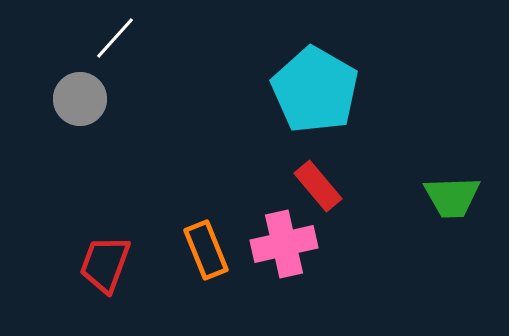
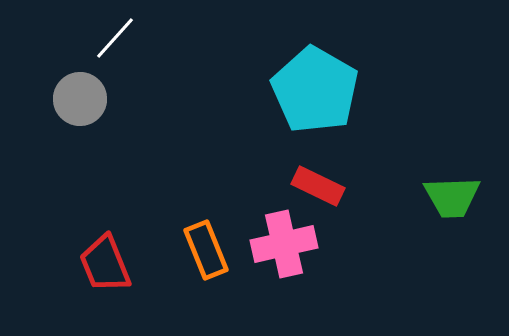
red rectangle: rotated 24 degrees counterclockwise
red trapezoid: rotated 42 degrees counterclockwise
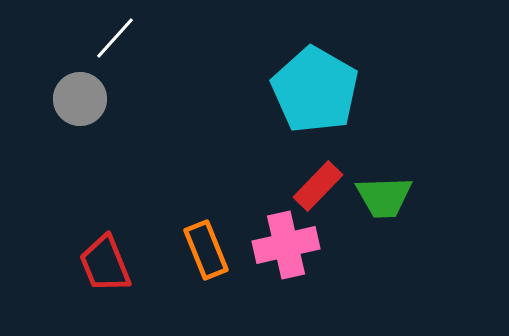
red rectangle: rotated 72 degrees counterclockwise
green trapezoid: moved 68 px left
pink cross: moved 2 px right, 1 px down
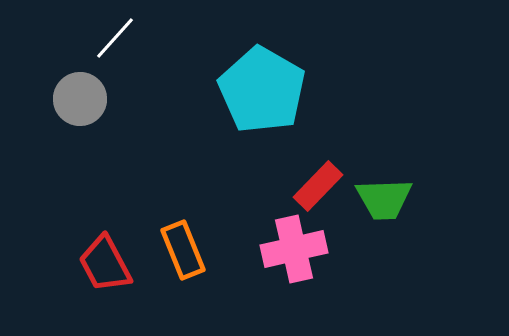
cyan pentagon: moved 53 px left
green trapezoid: moved 2 px down
pink cross: moved 8 px right, 4 px down
orange rectangle: moved 23 px left
red trapezoid: rotated 6 degrees counterclockwise
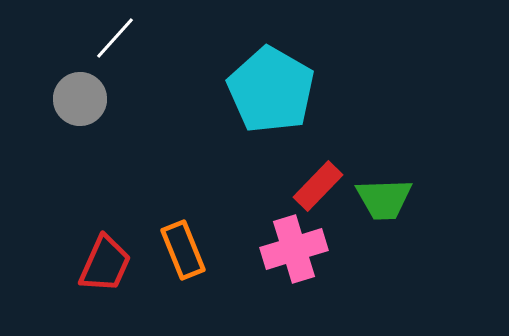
cyan pentagon: moved 9 px right
pink cross: rotated 4 degrees counterclockwise
red trapezoid: rotated 128 degrees counterclockwise
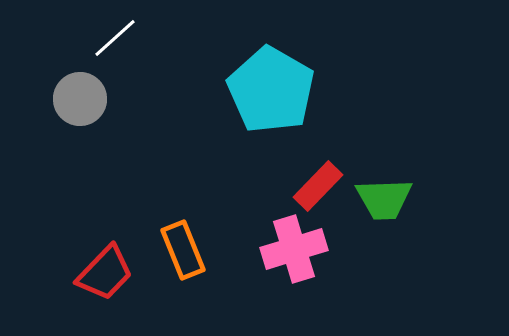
white line: rotated 6 degrees clockwise
red trapezoid: moved 9 px down; rotated 20 degrees clockwise
